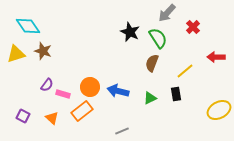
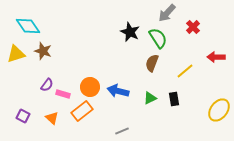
black rectangle: moved 2 px left, 5 px down
yellow ellipse: rotated 25 degrees counterclockwise
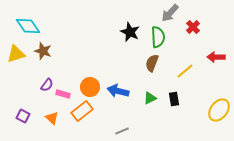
gray arrow: moved 3 px right
green semicircle: moved 1 px up; rotated 30 degrees clockwise
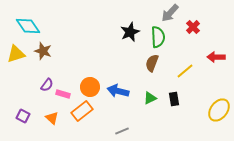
black star: rotated 24 degrees clockwise
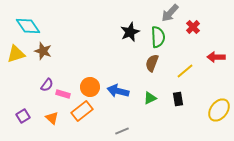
black rectangle: moved 4 px right
purple square: rotated 32 degrees clockwise
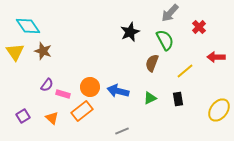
red cross: moved 6 px right
green semicircle: moved 7 px right, 3 px down; rotated 25 degrees counterclockwise
yellow triangle: moved 1 px left, 2 px up; rotated 48 degrees counterclockwise
